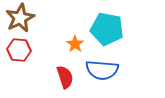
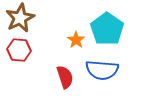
cyan pentagon: rotated 24 degrees clockwise
orange star: moved 1 px right, 4 px up
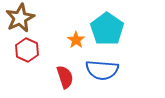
red hexagon: moved 8 px right; rotated 20 degrees clockwise
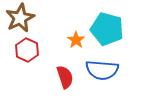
cyan pentagon: rotated 20 degrees counterclockwise
